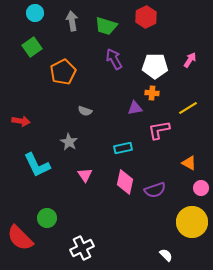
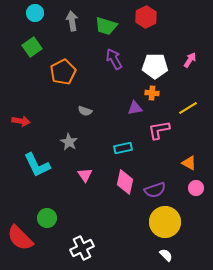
pink circle: moved 5 px left
yellow circle: moved 27 px left
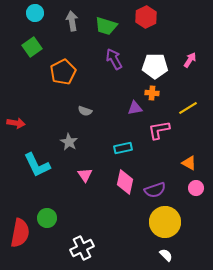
red arrow: moved 5 px left, 2 px down
red semicircle: moved 5 px up; rotated 124 degrees counterclockwise
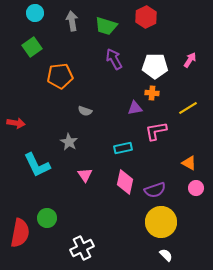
orange pentagon: moved 3 px left, 4 px down; rotated 20 degrees clockwise
pink L-shape: moved 3 px left, 1 px down
yellow circle: moved 4 px left
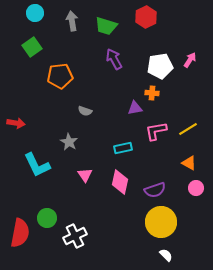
white pentagon: moved 5 px right; rotated 10 degrees counterclockwise
yellow line: moved 21 px down
pink diamond: moved 5 px left
white cross: moved 7 px left, 12 px up
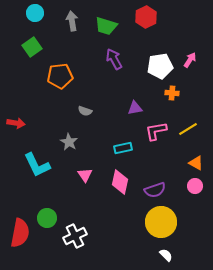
orange cross: moved 20 px right
orange triangle: moved 7 px right
pink circle: moved 1 px left, 2 px up
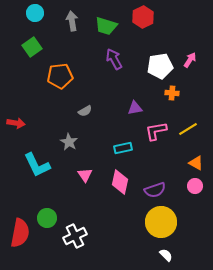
red hexagon: moved 3 px left
gray semicircle: rotated 48 degrees counterclockwise
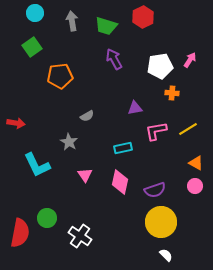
gray semicircle: moved 2 px right, 5 px down
white cross: moved 5 px right; rotated 30 degrees counterclockwise
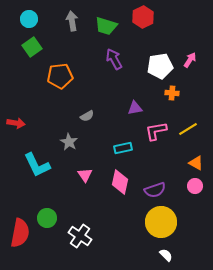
cyan circle: moved 6 px left, 6 px down
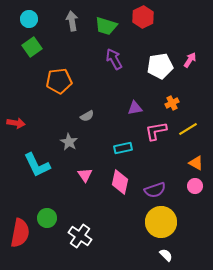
orange pentagon: moved 1 px left, 5 px down
orange cross: moved 10 px down; rotated 32 degrees counterclockwise
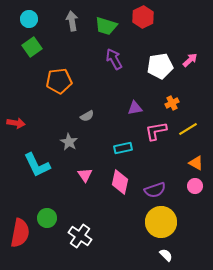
pink arrow: rotated 14 degrees clockwise
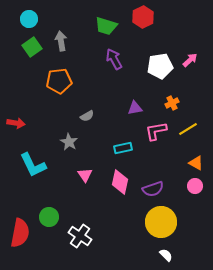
gray arrow: moved 11 px left, 20 px down
cyan L-shape: moved 4 px left
purple semicircle: moved 2 px left, 1 px up
green circle: moved 2 px right, 1 px up
